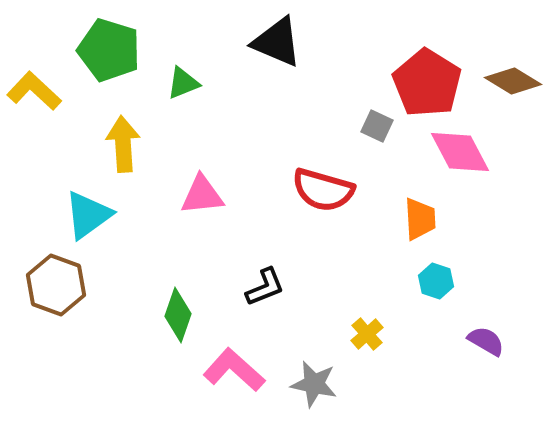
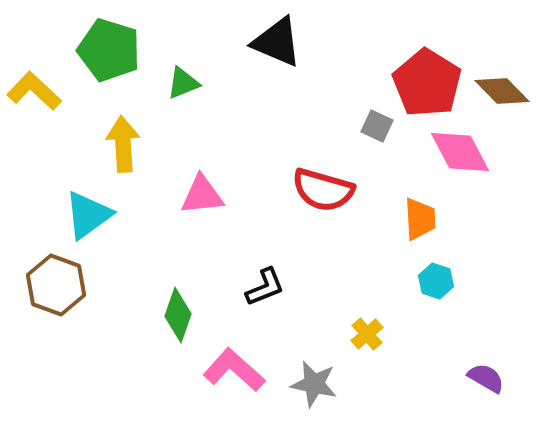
brown diamond: moved 11 px left, 10 px down; rotated 14 degrees clockwise
purple semicircle: moved 37 px down
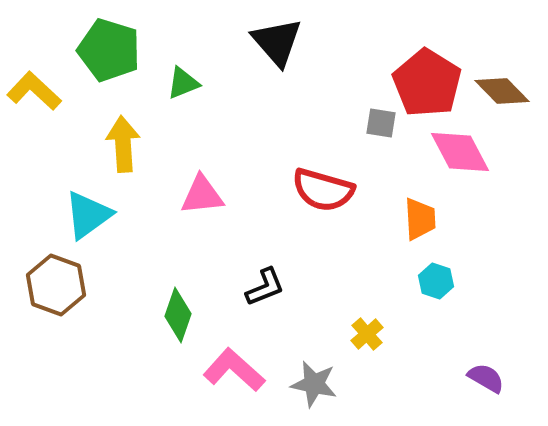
black triangle: rotated 26 degrees clockwise
gray square: moved 4 px right, 3 px up; rotated 16 degrees counterclockwise
